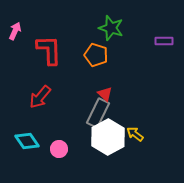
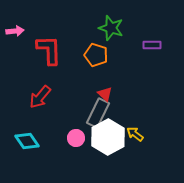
pink arrow: rotated 60 degrees clockwise
purple rectangle: moved 12 px left, 4 px down
pink circle: moved 17 px right, 11 px up
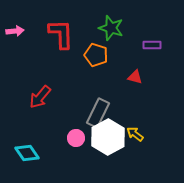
red L-shape: moved 12 px right, 16 px up
red triangle: moved 30 px right, 17 px up; rotated 28 degrees counterclockwise
cyan diamond: moved 12 px down
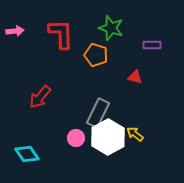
cyan diamond: moved 1 px down
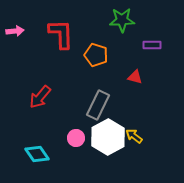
green star: moved 11 px right, 8 px up; rotated 20 degrees counterclockwise
gray rectangle: moved 8 px up
yellow arrow: moved 1 px left, 2 px down
cyan diamond: moved 10 px right
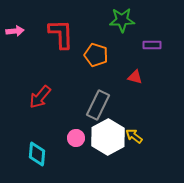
cyan diamond: rotated 40 degrees clockwise
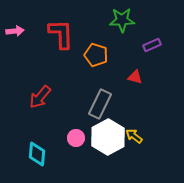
purple rectangle: rotated 24 degrees counterclockwise
gray rectangle: moved 2 px right, 1 px up
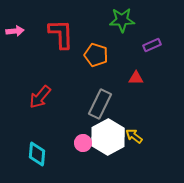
red triangle: moved 1 px right, 1 px down; rotated 14 degrees counterclockwise
pink circle: moved 7 px right, 5 px down
